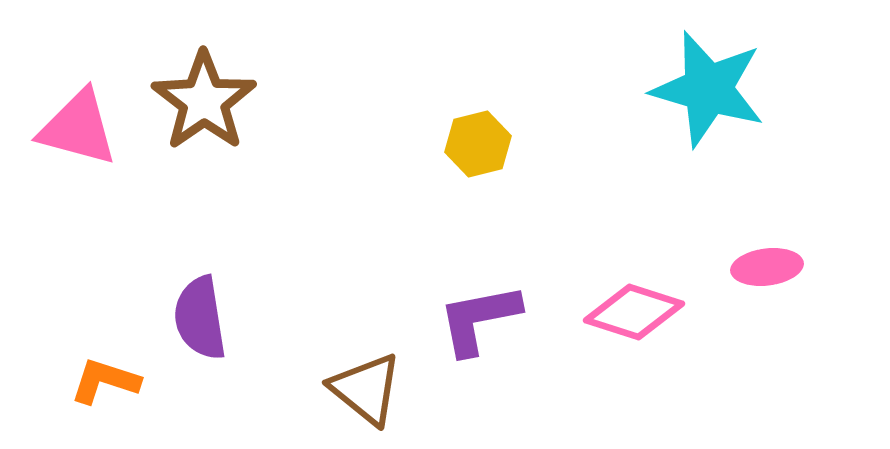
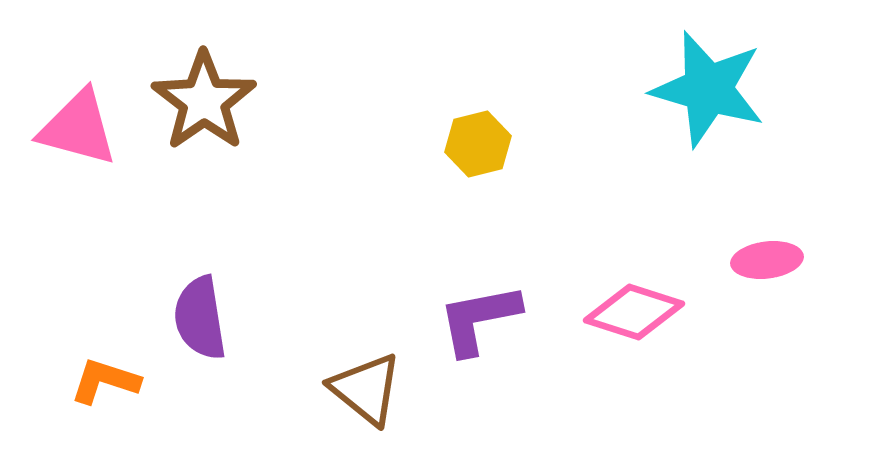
pink ellipse: moved 7 px up
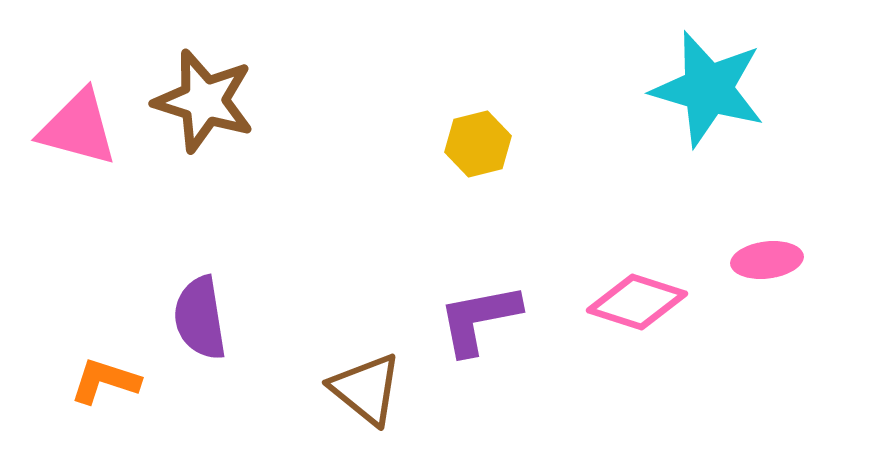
brown star: rotated 20 degrees counterclockwise
pink diamond: moved 3 px right, 10 px up
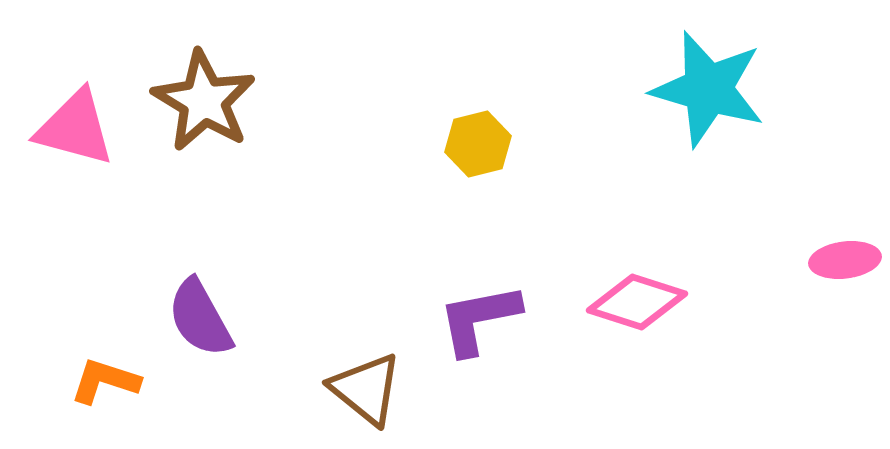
brown star: rotated 14 degrees clockwise
pink triangle: moved 3 px left
pink ellipse: moved 78 px right
purple semicircle: rotated 20 degrees counterclockwise
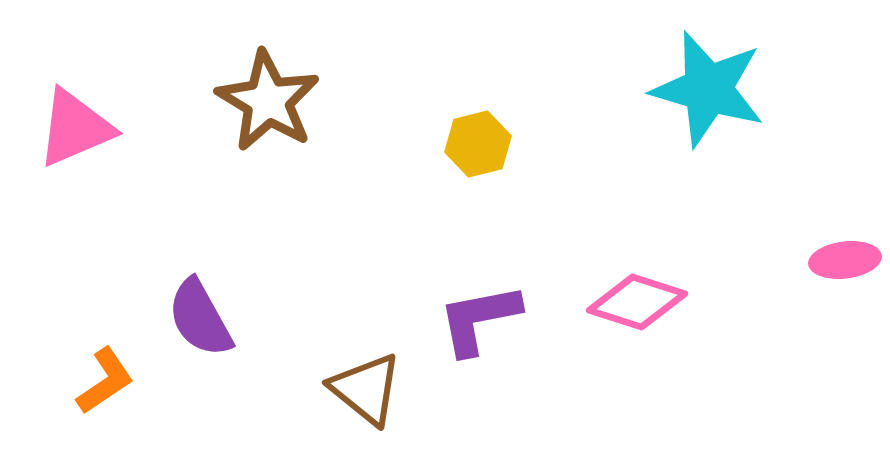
brown star: moved 64 px right
pink triangle: rotated 38 degrees counterclockwise
orange L-shape: rotated 128 degrees clockwise
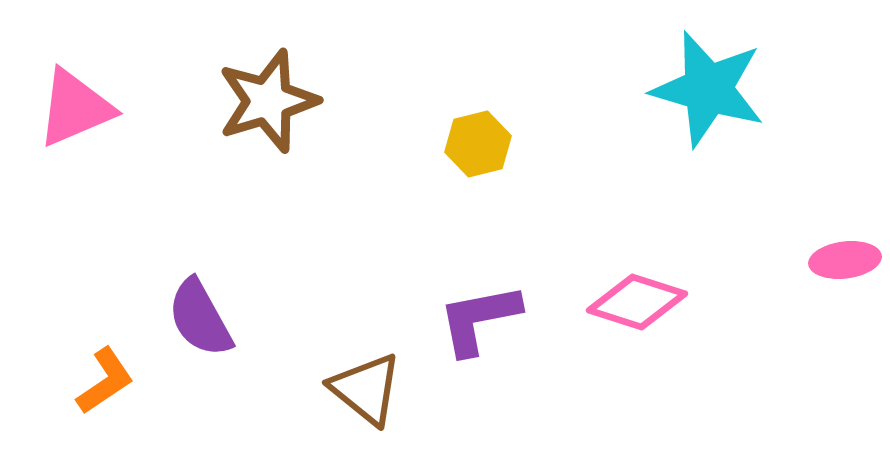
brown star: rotated 24 degrees clockwise
pink triangle: moved 20 px up
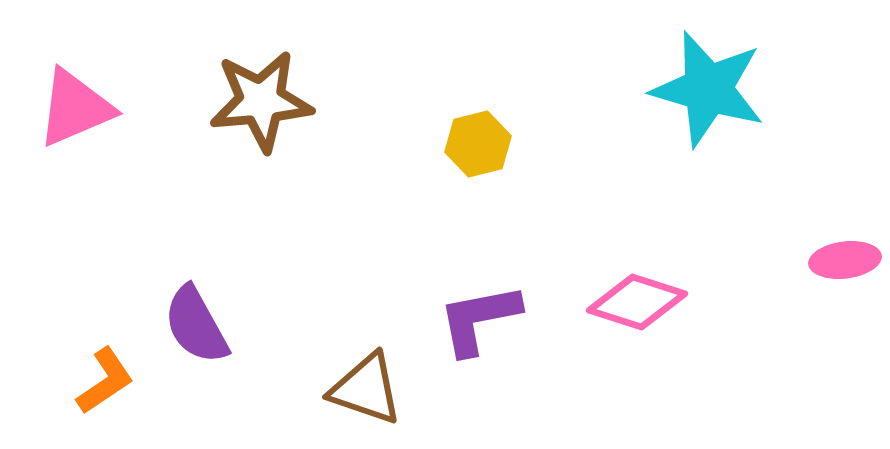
brown star: moved 7 px left; rotated 12 degrees clockwise
purple semicircle: moved 4 px left, 7 px down
brown triangle: rotated 20 degrees counterclockwise
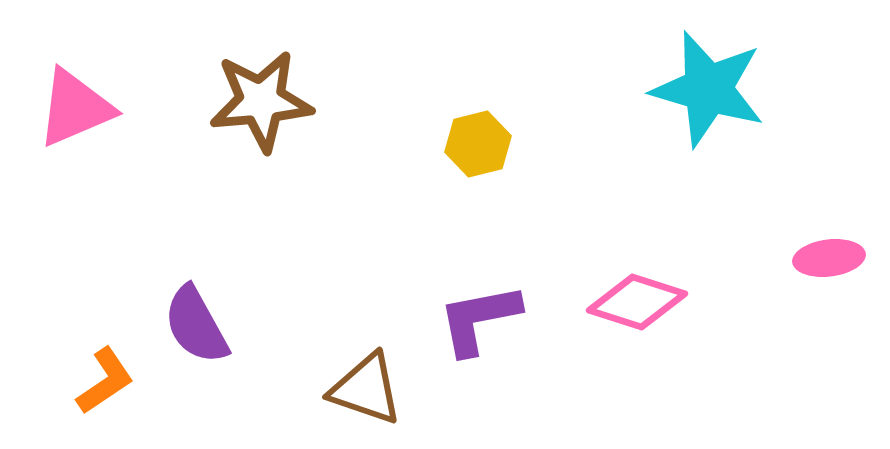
pink ellipse: moved 16 px left, 2 px up
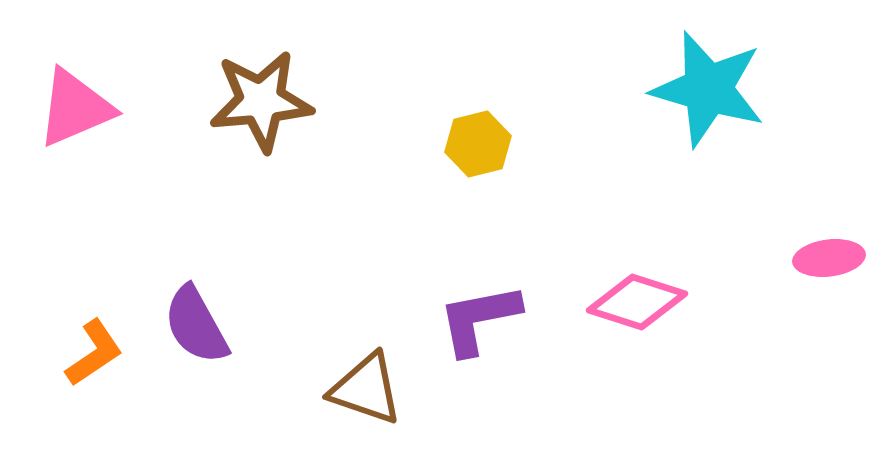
orange L-shape: moved 11 px left, 28 px up
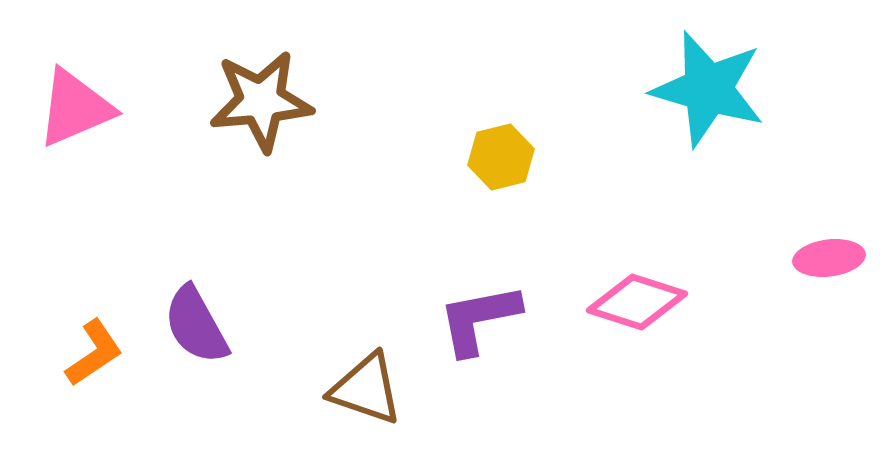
yellow hexagon: moved 23 px right, 13 px down
